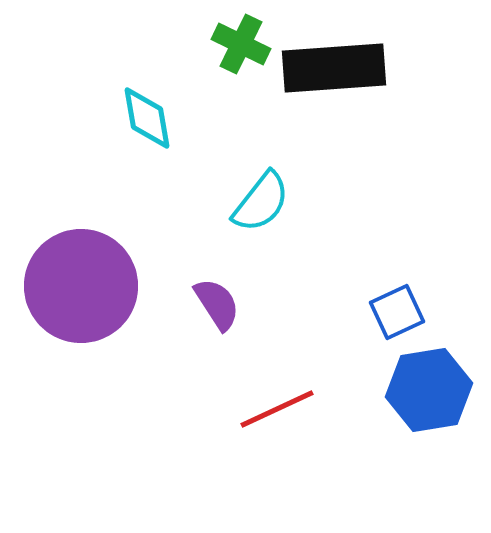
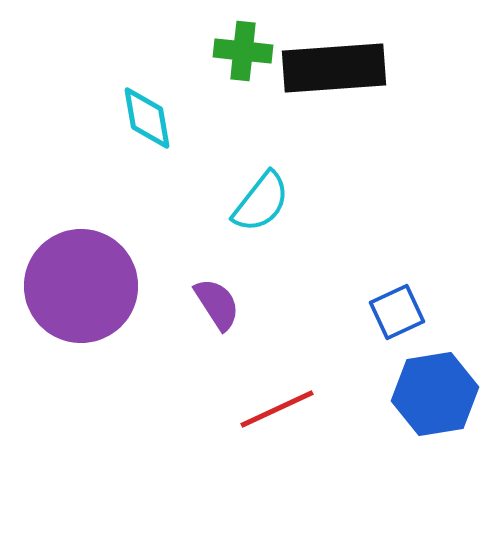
green cross: moved 2 px right, 7 px down; rotated 20 degrees counterclockwise
blue hexagon: moved 6 px right, 4 px down
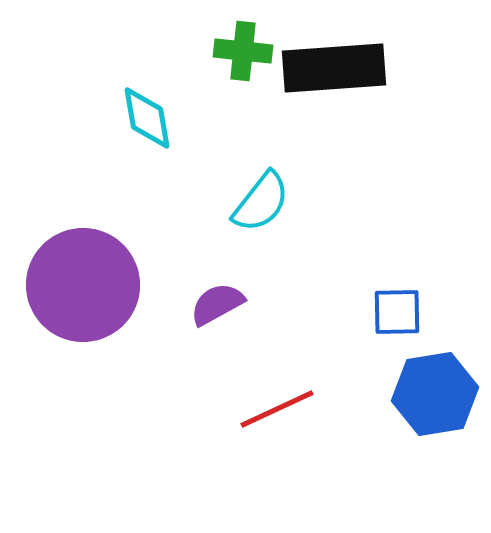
purple circle: moved 2 px right, 1 px up
purple semicircle: rotated 86 degrees counterclockwise
blue square: rotated 24 degrees clockwise
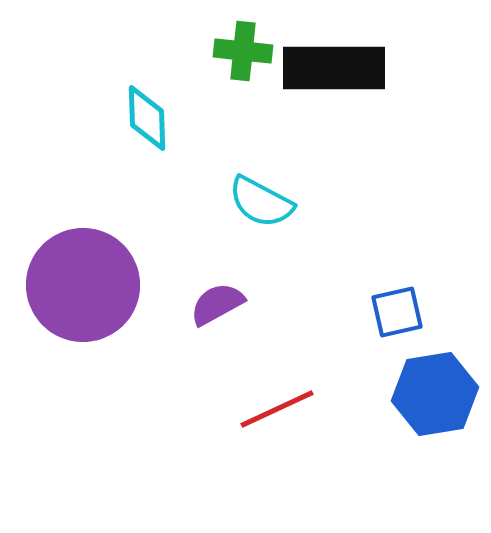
black rectangle: rotated 4 degrees clockwise
cyan diamond: rotated 8 degrees clockwise
cyan semicircle: rotated 80 degrees clockwise
blue square: rotated 12 degrees counterclockwise
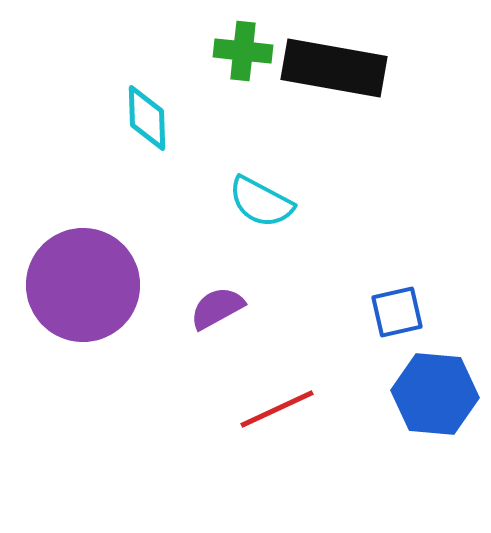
black rectangle: rotated 10 degrees clockwise
purple semicircle: moved 4 px down
blue hexagon: rotated 14 degrees clockwise
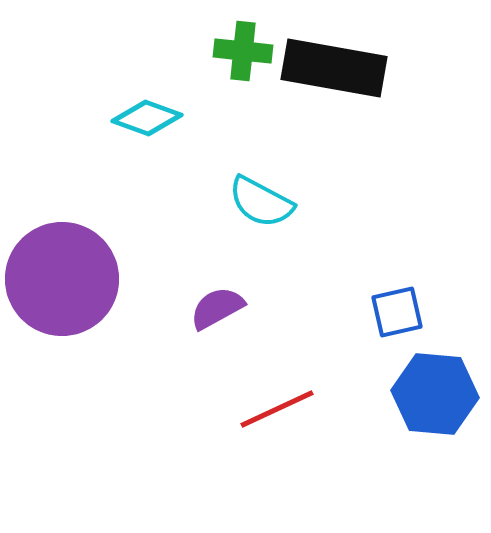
cyan diamond: rotated 68 degrees counterclockwise
purple circle: moved 21 px left, 6 px up
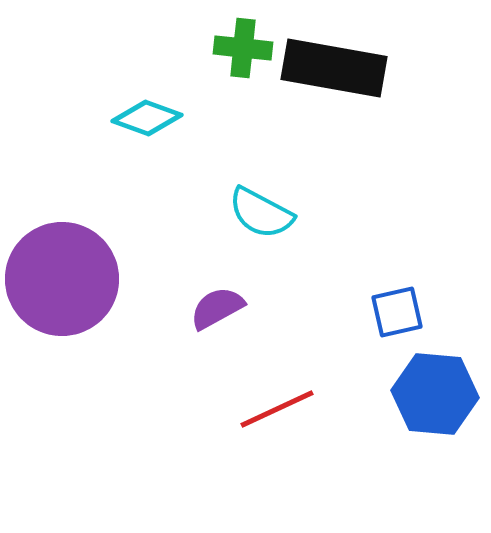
green cross: moved 3 px up
cyan semicircle: moved 11 px down
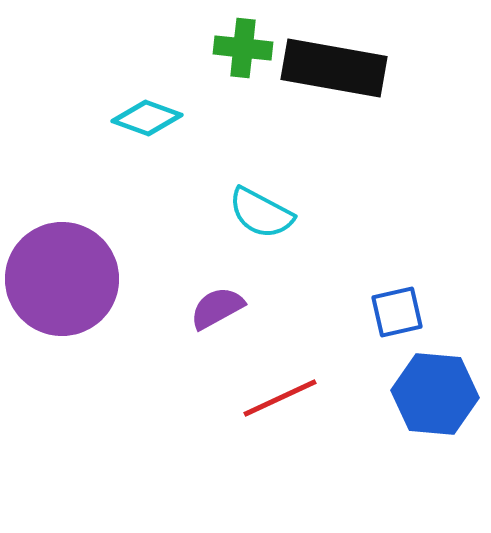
red line: moved 3 px right, 11 px up
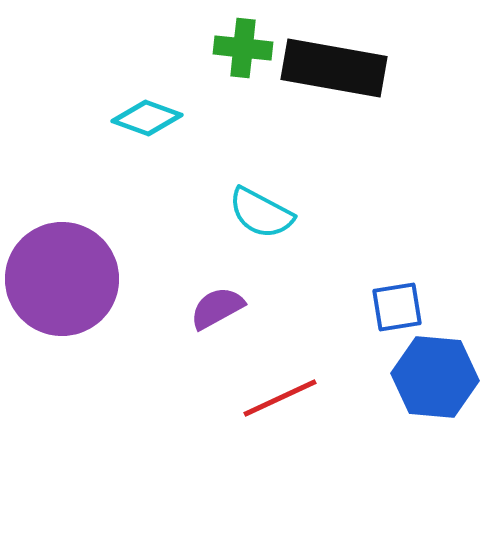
blue square: moved 5 px up; rotated 4 degrees clockwise
blue hexagon: moved 17 px up
